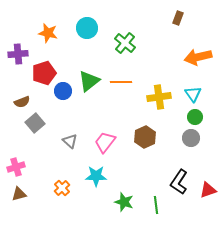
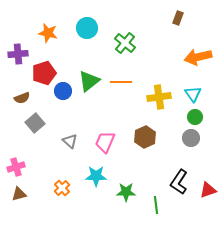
brown semicircle: moved 4 px up
pink trapezoid: rotated 15 degrees counterclockwise
green star: moved 2 px right, 10 px up; rotated 18 degrees counterclockwise
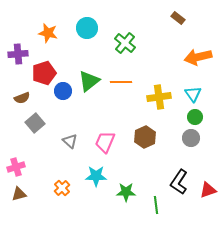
brown rectangle: rotated 72 degrees counterclockwise
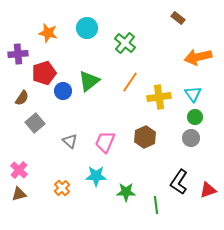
orange line: moved 9 px right; rotated 55 degrees counterclockwise
brown semicircle: rotated 35 degrees counterclockwise
pink cross: moved 3 px right, 3 px down; rotated 30 degrees counterclockwise
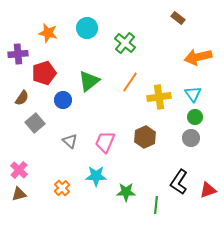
blue circle: moved 9 px down
green line: rotated 12 degrees clockwise
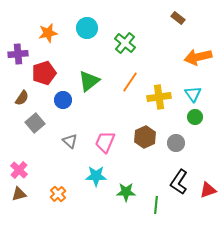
orange star: rotated 24 degrees counterclockwise
gray circle: moved 15 px left, 5 px down
orange cross: moved 4 px left, 6 px down
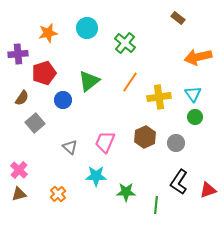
gray triangle: moved 6 px down
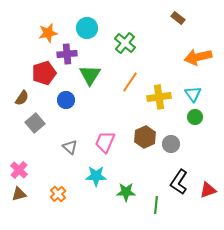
purple cross: moved 49 px right
green triangle: moved 1 px right, 6 px up; rotated 20 degrees counterclockwise
blue circle: moved 3 px right
gray circle: moved 5 px left, 1 px down
